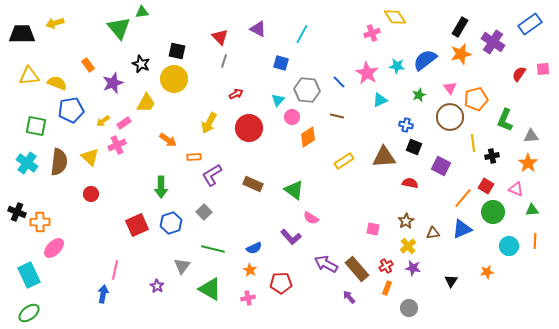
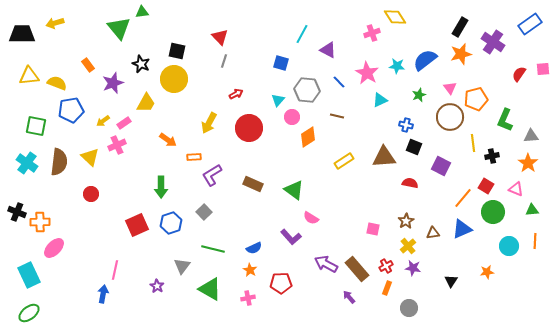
purple triangle at (258, 29): moved 70 px right, 21 px down
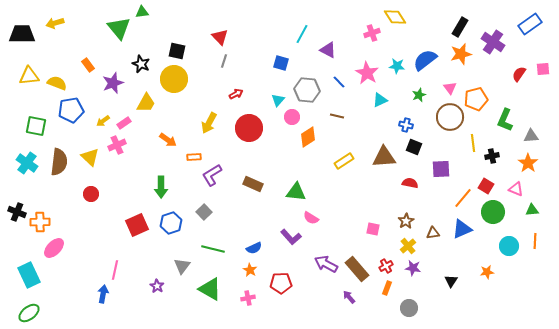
purple square at (441, 166): moved 3 px down; rotated 30 degrees counterclockwise
green triangle at (294, 190): moved 2 px right, 2 px down; rotated 30 degrees counterclockwise
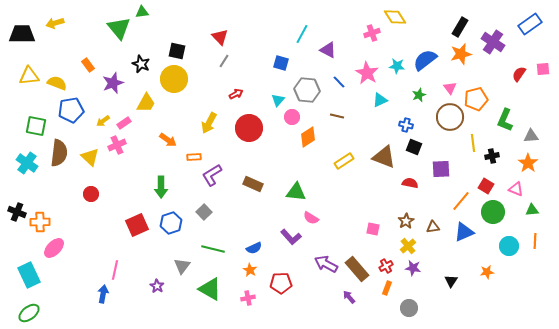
gray line at (224, 61): rotated 16 degrees clockwise
brown triangle at (384, 157): rotated 25 degrees clockwise
brown semicircle at (59, 162): moved 9 px up
orange line at (463, 198): moved 2 px left, 3 px down
blue triangle at (462, 229): moved 2 px right, 3 px down
brown triangle at (433, 233): moved 6 px up
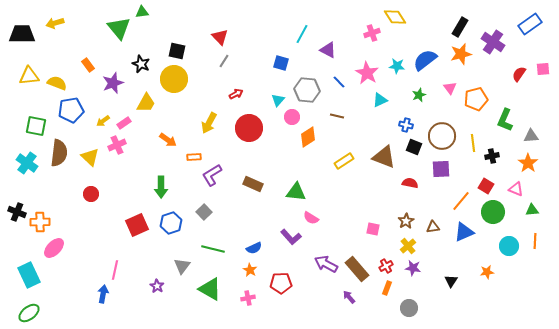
brown circle at (450, 117): moved 8 px left, 19 px down
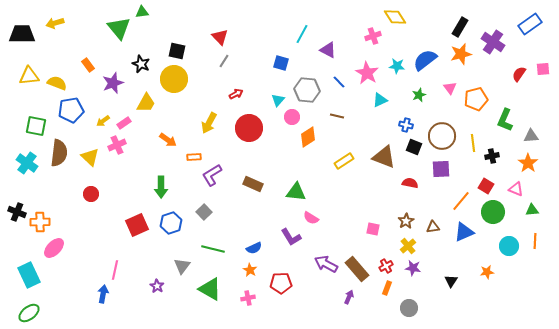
pink cross at (372, 33): moved 1 px right, 3 px down
purple L-shape at (291, 237): rotated 10 degrees clockwise
purple arrow at (349, 297): rotated 64 degrees clockwise
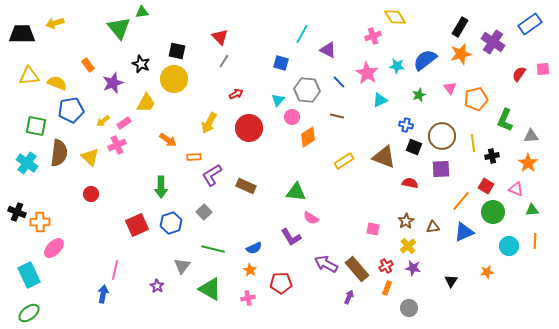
brown rectangle at (253, 184): moved 7 px left, 2 px down
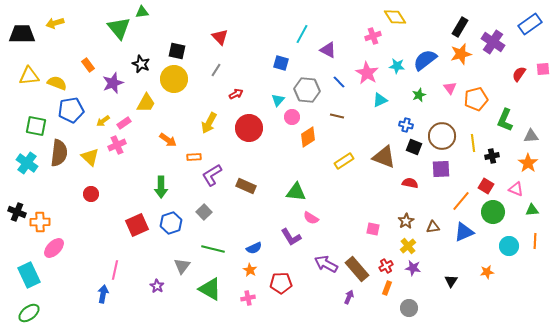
gray line at (224, 61): moved 8 px left, 9 px down
